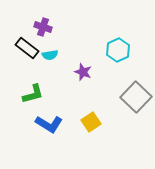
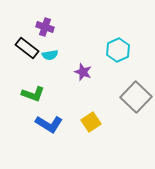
purple cross: moved 2 px right
green L-shape: rotated 35 degrees clockwise
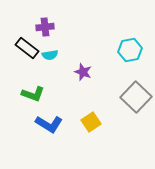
purple cross: rotated 24 degrees counterclockwise
cyan hexagon: moved 12 px right; rotated 15 degrees clockwise
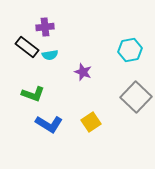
black rectangle: moved 1 px up
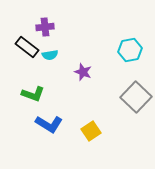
yellow square: moved 9 px down
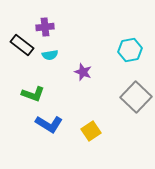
black rectangle: moved 5 px left, 2 px up
